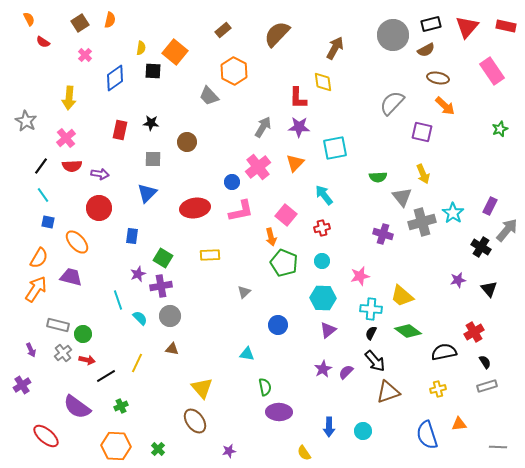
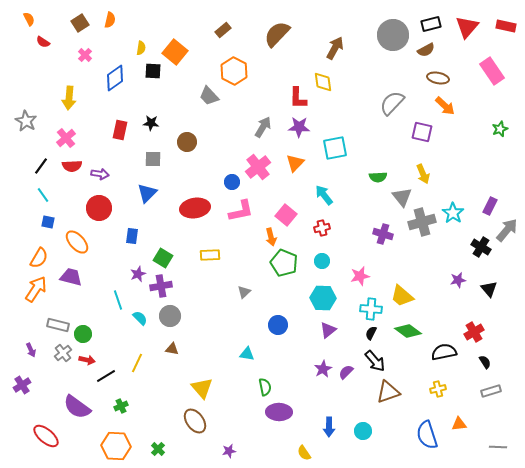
gray rectangle at (487, 386): moved 4 px right, 5 px down
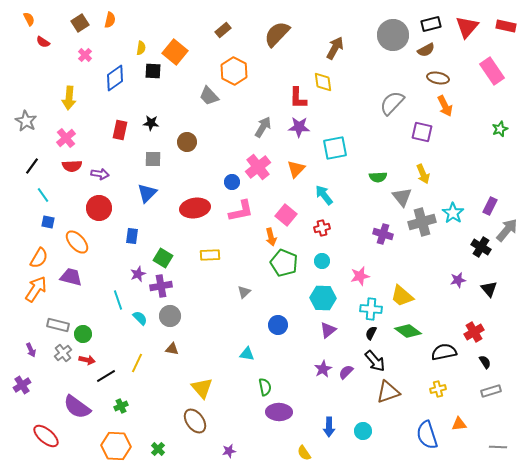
orange arrow at (445, 106): rotated 20 degrees clockwise
orange triangle at (295, 163): moved 1 px right, 6 px down
black line at (41, 166): moved 9 px left
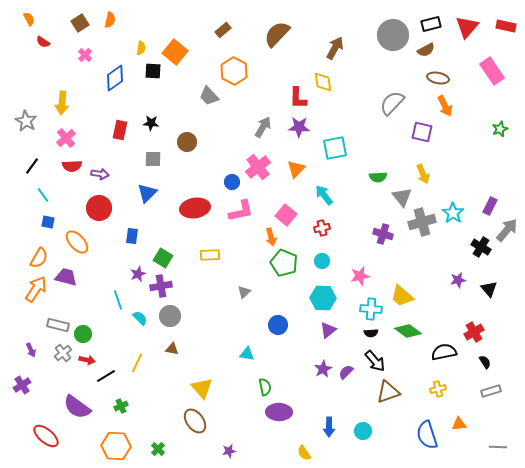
yellow arrow at (69, 98): moved 7 px left, 5 px down
purple trapezoid at (71, 277): moved 5 px left
black semicircle at (371, 333): rotated 120 degrees counterclockwise
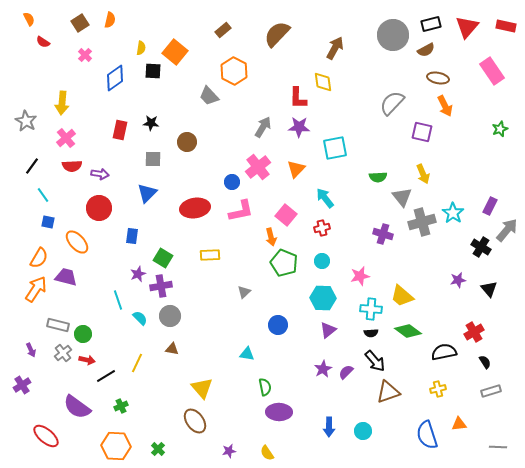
cyan arrow at (324, 195): moved 1 px right, 3 px down
yellow semicircle at (304, 453): moved 37 px left
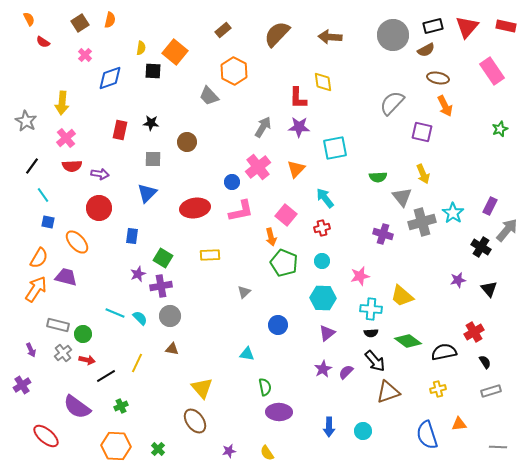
black rectangle at (431, 24): moved 2 px right, 2 px down
brown arrow at (335, 48): moved 5 px left, 11 px up; rotated 115 degrees counterclockwise
blue diamond at (115, 78): moved 5 px left; rotated 16 degrees clockwise
cyan line at (118, 300): moved 3 px left, 13 px down; rotated 48 degrees counterclockwise
purple triangle at (328, 330): moved 1 px left, 3 px down
green diamond at (408, 331): moved 10 px down
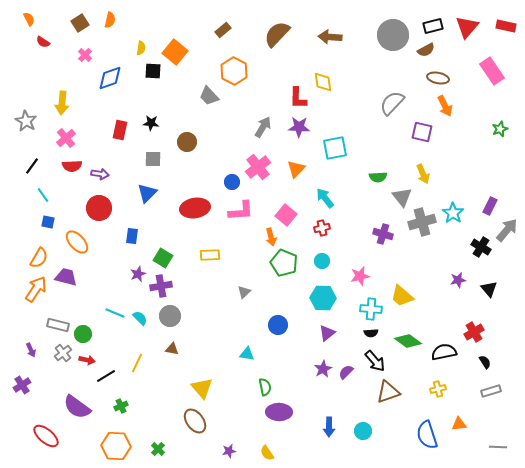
pink L-shape at (241, 211): rotated 8 degrees clockwise
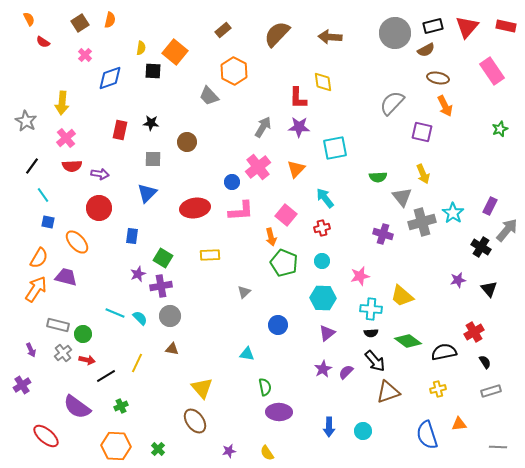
gray circle at (393, 35): moved 2 px right, 2 px up
